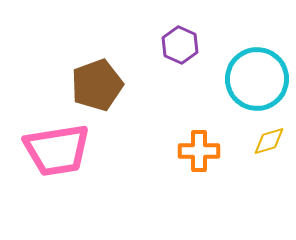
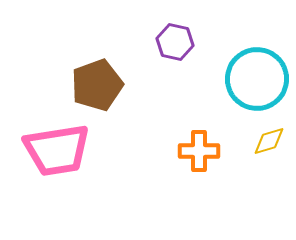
purple hexagon: moved 5 px left, 3 px up; rotated 12 degrees counterclockwise
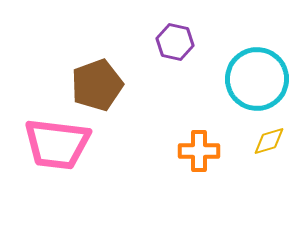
pink trapezoid: moved 6 px up; rotated 16 degrees clockwise
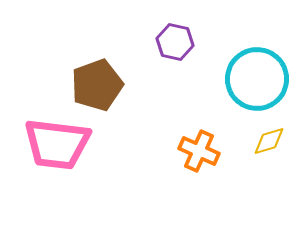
orange cross: rotated 24 degrees clockwise
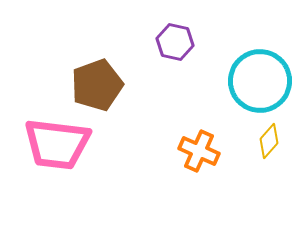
cyan circle: moved 3 px right, 2 px down
yellow diamond: rotated 32 degrees counterclockwise
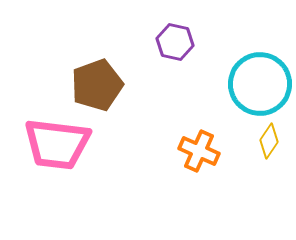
cyan circle: moved 3 px down
yellow diamond: rotated 8 degrees counterclockwise
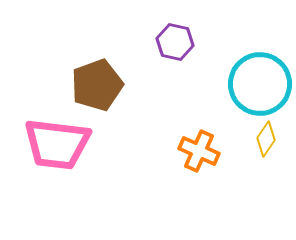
yellow diamond: moved 3 px left, 2 px up
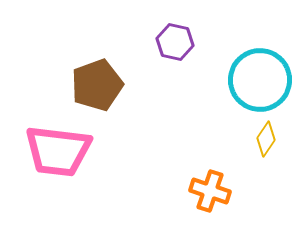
cyan circle: moved 4 px up
pink trapezoid: moved 1 px right, 7 px down
orange cross: moved 11 px right, 40 px down; rotated 6 degrees counterclockwise
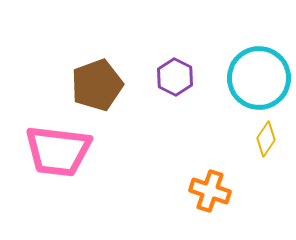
purple hexagon: moved 35 px down; rotated 15 degrees clockwise
cyan circle: moved 1 px left, 2 px up
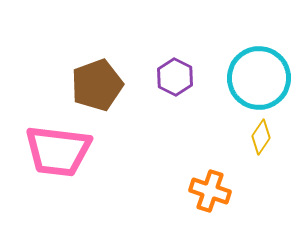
yellow diamond: moved 5 px left, 2 px up
